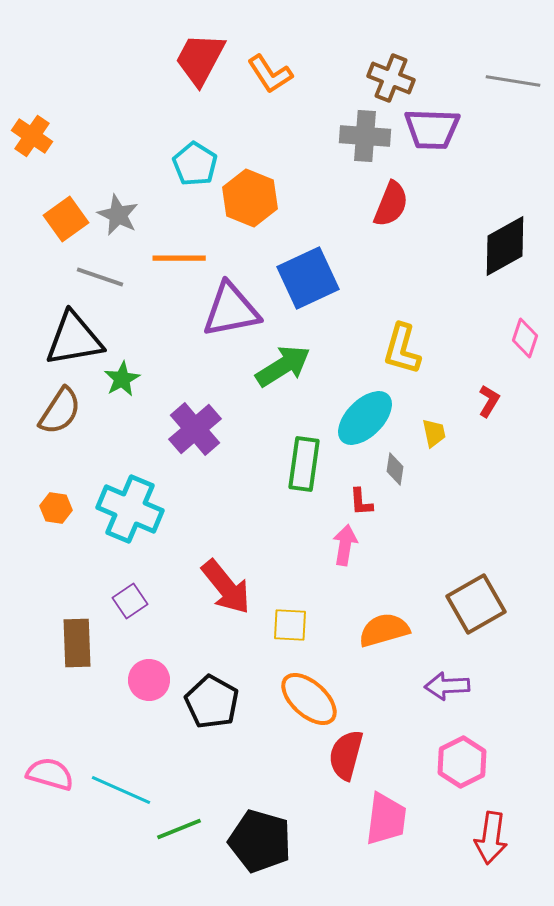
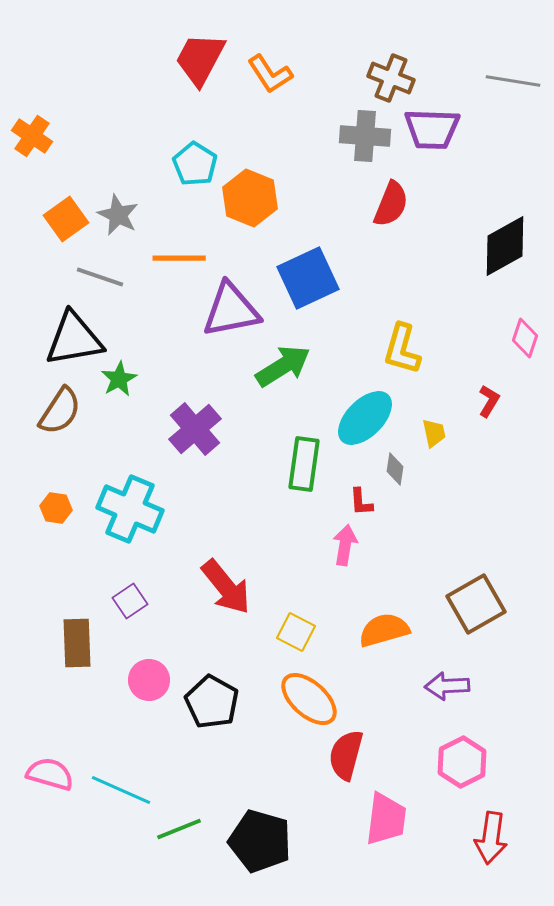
green star at (122, 379): moved 3 px left
yellow square at (290, 625): moved 6 px right, 7 px down; rotated 24 degrees clockwise
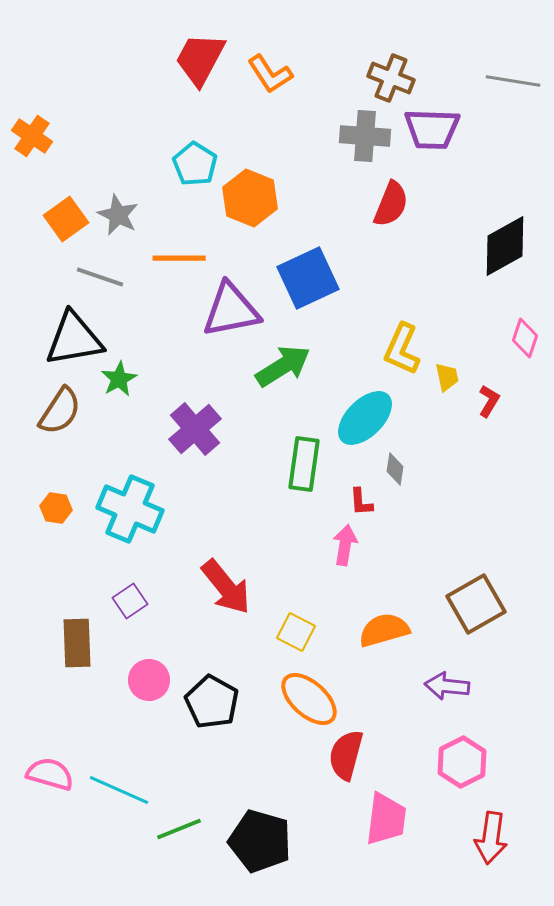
yellow L-shape at (402, 349): rotated 8 degrees clockwise
yellow trapezoid at (434, 433): moved 13 px right, 56 px up
purple arrow at (447, 686): rotated 9 degrees clockwise
cyan line at (121, 790): moved 2 px left
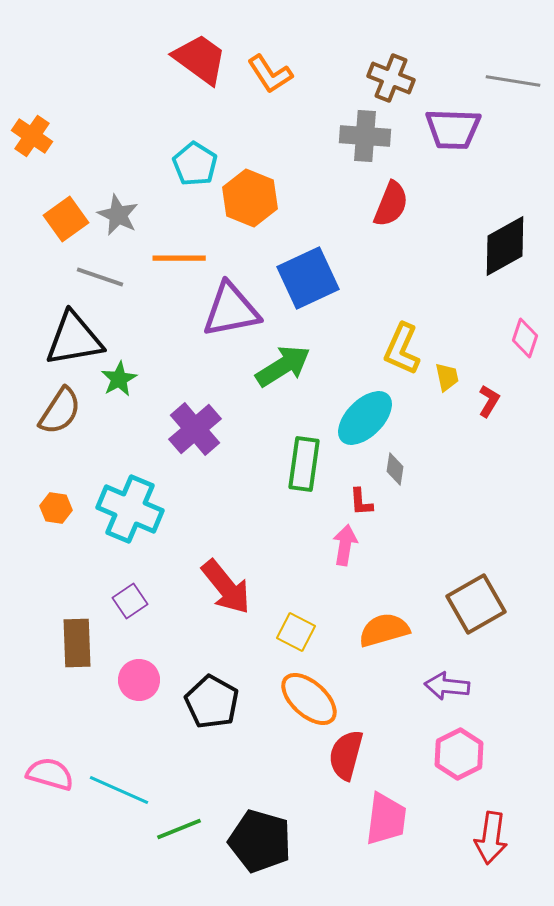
red trapezoid at (200, 59): rotated 98 degrees clockwise
purple trapezoid at (432, 129): moved 21 px right
pink circle at (149, 680): moved 10 px left
pink hexagon at (462, 762): moved 3 px left, 8 px up
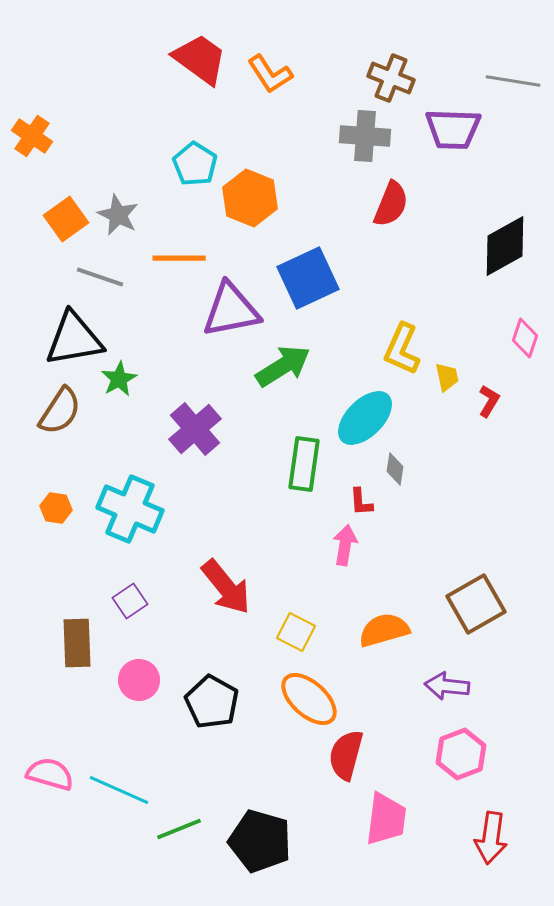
pink hexagon at (459, 754): moved 2 px right; rotated 6 degrees clockwise
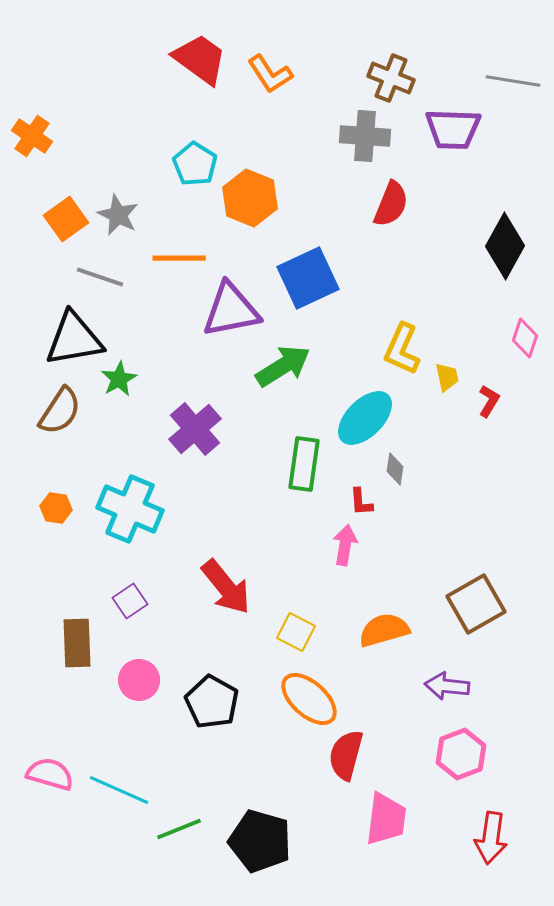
black diamond at (505, 246): rotated 32 degrees counterclockwise
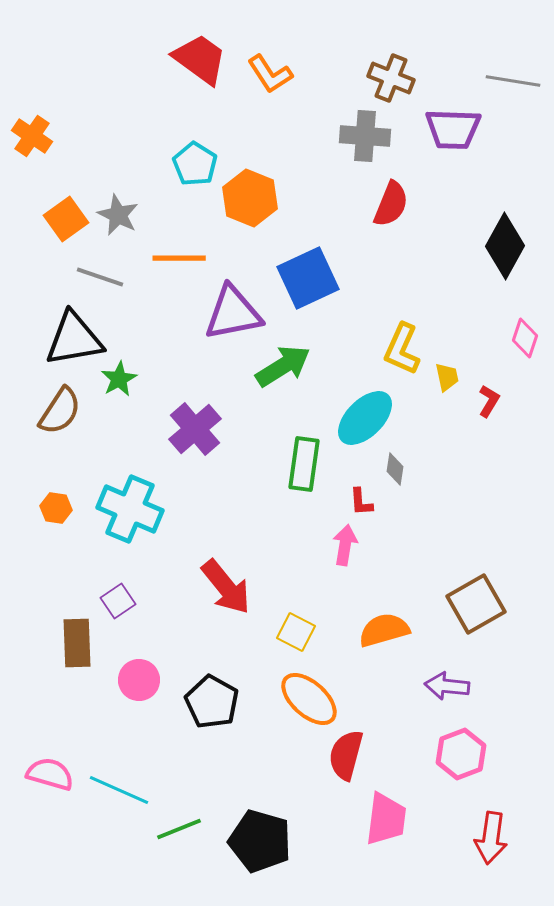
purple triangle at (231, 310): moved 2 px right, 3 px down
purple square at (130, 601): moved 12 px left
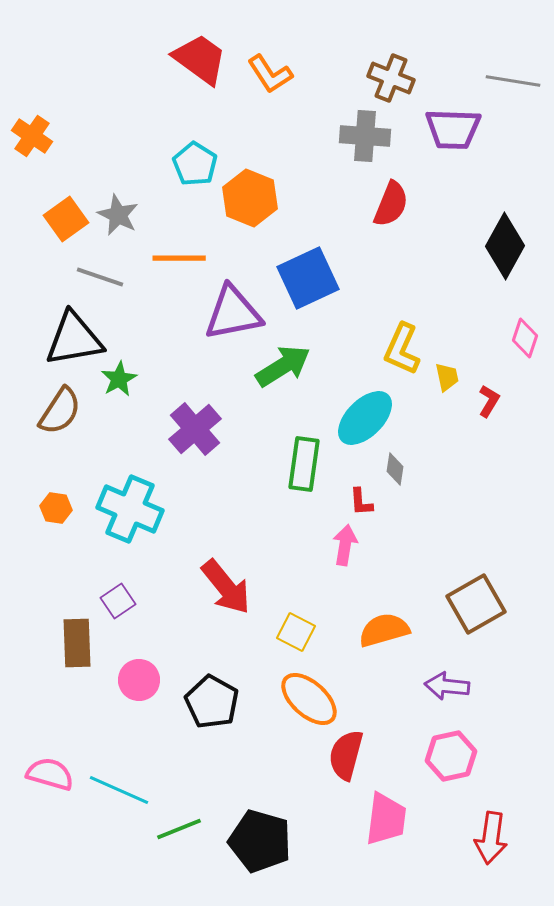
pink hexagon at (461, 754): moved 10 px left, 2 px down; rotated 9 degrees clockwise
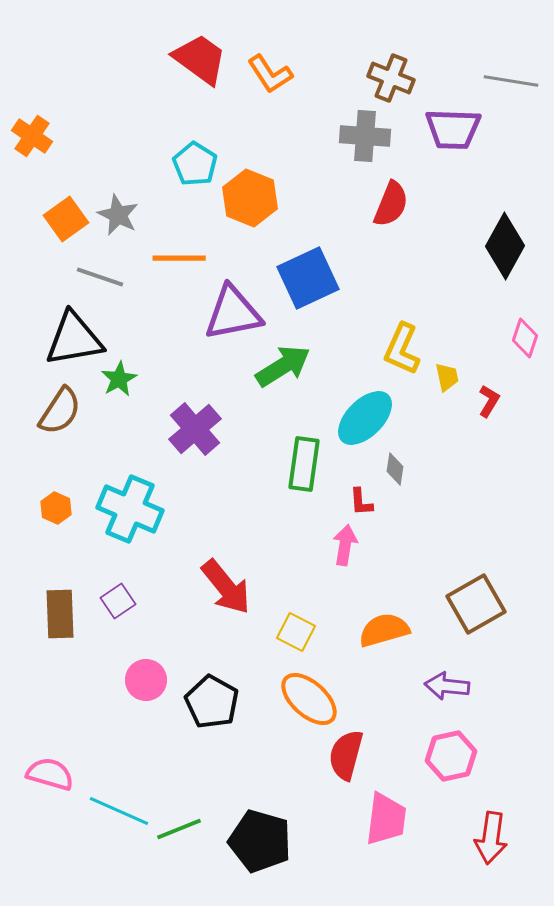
gray line at (513, 81): moved 2 px left
orange hexagon at (56, 508): rotated 16 degrees clockwise
brown rectangle at (77, 643): moved 17 px left, 29 px up
pink circle at (139, 680): moved 7 px right
cyan line at (119, 790): moved 21 px down
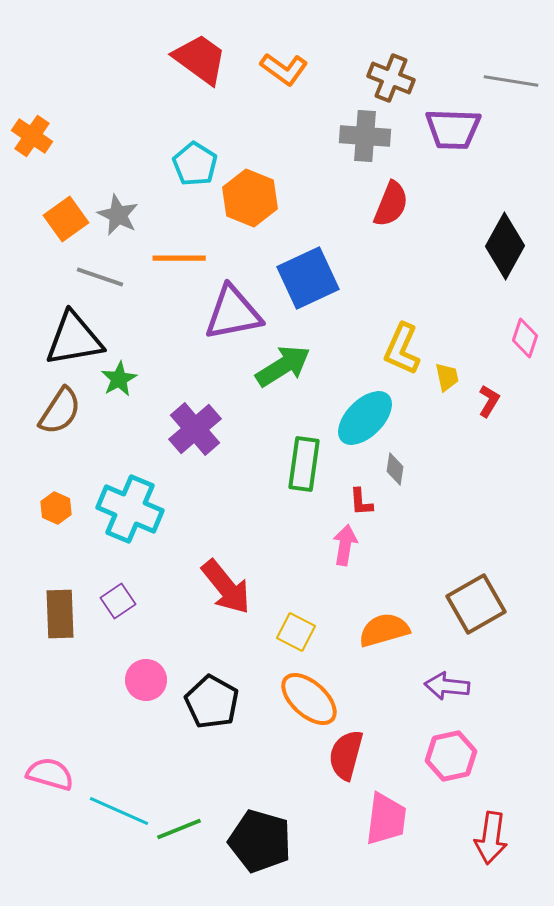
orange L-shape at (270, 74): moved 14 px right, 5 px up; rotated 21 degrees counterclockwise
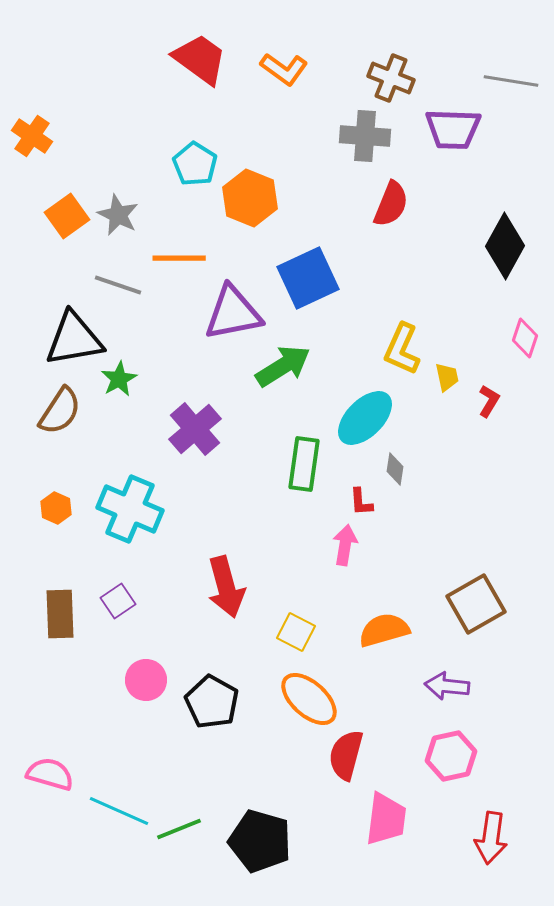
orange square at (66, 219): moved 1 px right, 3 px up
gray line at (100, 277): moved 18 px right, 8 px down
red arrow at (226, 587): rotated 24 degrees clockwise
